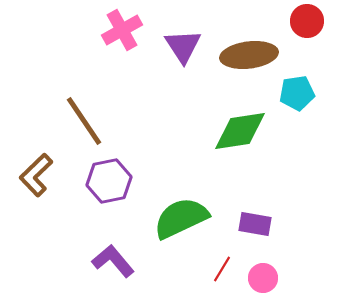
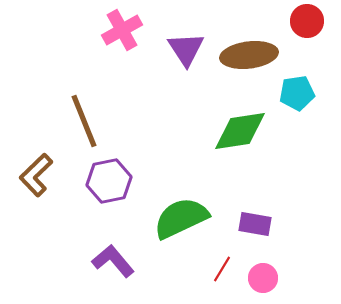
purple triangle: moved 3 px right, 3 px down
brown line: rotated 12 degrees clockwise
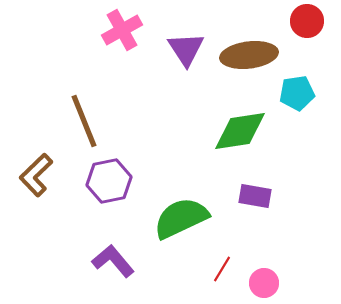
purple rectangle: moved 28 px up
pink circle: moved 1 px right, 5 px down
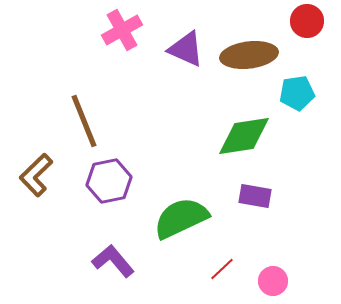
purple triangle: rotated 33 degrees counterclockwise
green diamond: moved 4 px right, 5 px down
red line: rotated 16 degrees clockwise
pink circle: moved 9 px right, 2 px up
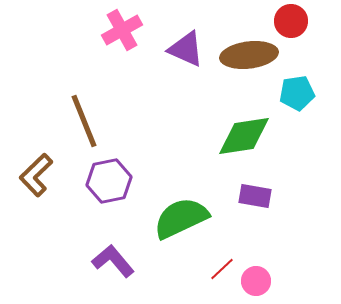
red circle: moved 16 px left
pink circle: moved 17 px left
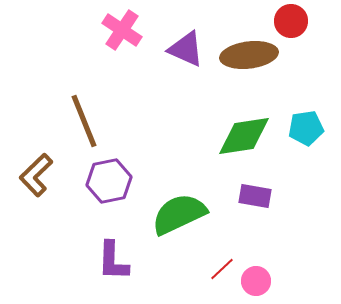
pink cross: rotated 27 degrees counterclockwise
cyan pentagon: moved 9 px right, 35 px down
green semicircle: moved 2 px left, 4 px up
purple L-shape: rotated 138 degrees counterclockwise
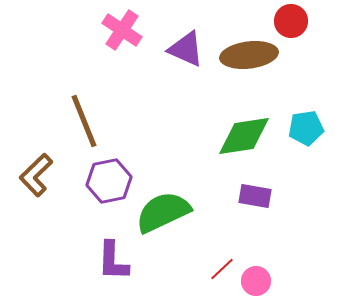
green semicircle: moved 16 px left, 2 px up
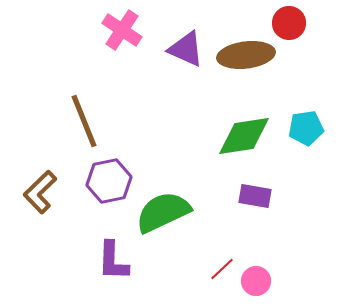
red circle: moved 2 px left, 2 px down
brown ellipse: moved 3 px left
brown L-shape: moved 4 px right, 17 px down
